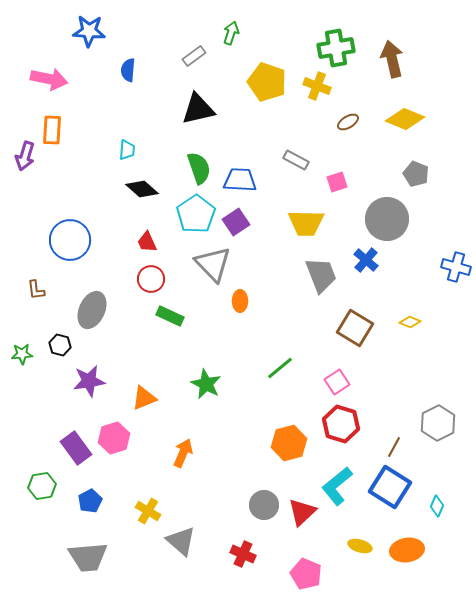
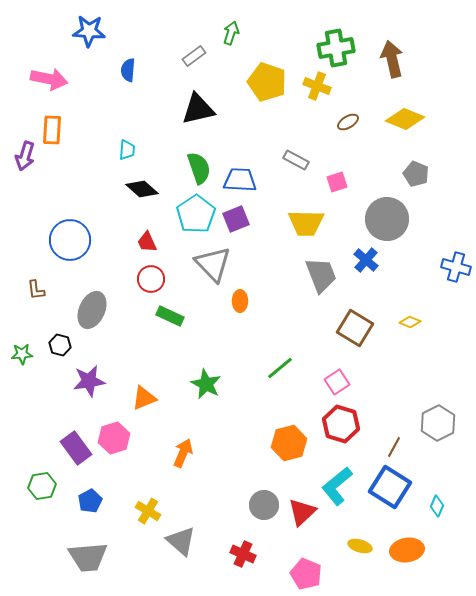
purple square at (236, 222): moved 3 px up; rotated 12 degrees clockwise
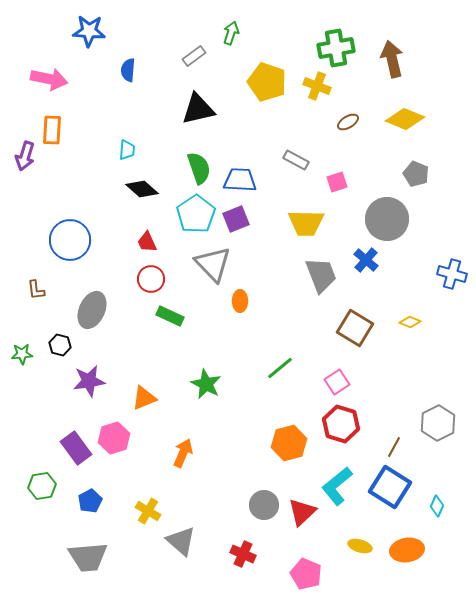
blue cross at (456, 267): moved 4 px left, 7 px down
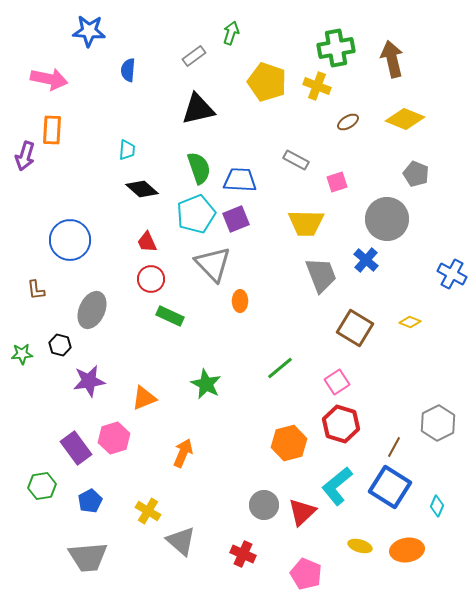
cyan pentagon at (196, 214): rotated 12 degrees clockwise
blue cross at (452, 274): rotated 12 degrees clockwise
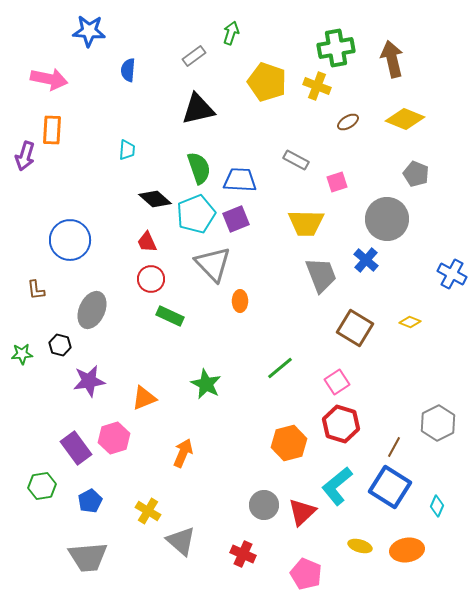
black diamond at (142, 189): moved 13 px right, 10 px down
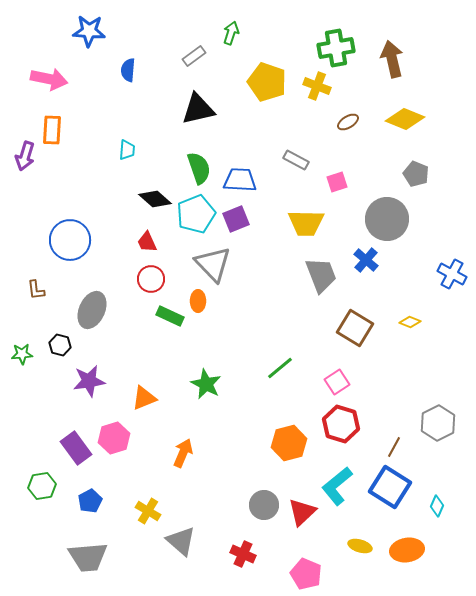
orange ellipse at (240, 301): moved 42 px left
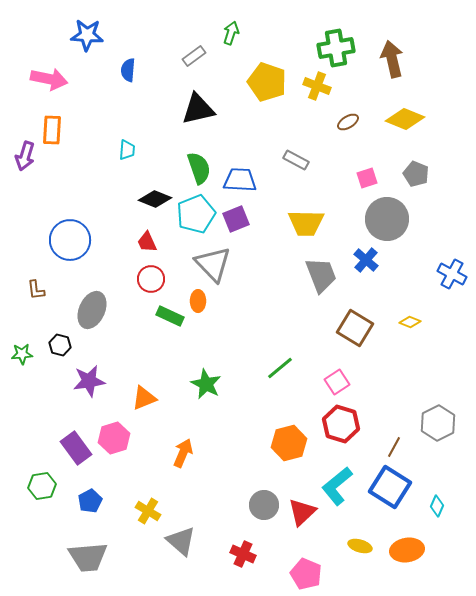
blue star at (89, 31): moved 2 px left, 4 px down
pink square at (337, 182): moved 30 px right, 4 px up
black diamond at (155, 199): rotated 20 degrees counterclockwise
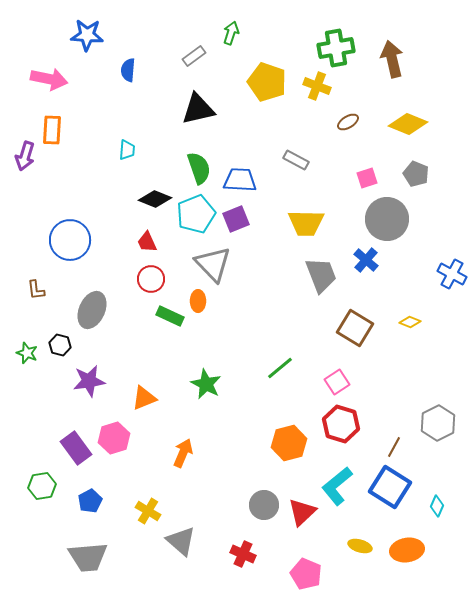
yellow diamond at (405, 119): moved 3 px right, 5 px down
green star at (22, 354): moved 5 px right, 1 px up; rotated 25 degrees clockwise
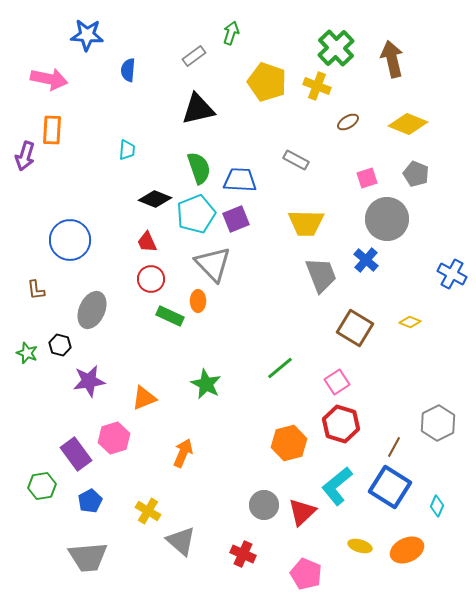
green cross at (336, 48): rotated 33 degrees counterclockwise
purple rectangle at (76, 448): moved 6 px down
orange ellipse at (407, 550): rotated 16 degrees counterclockwise
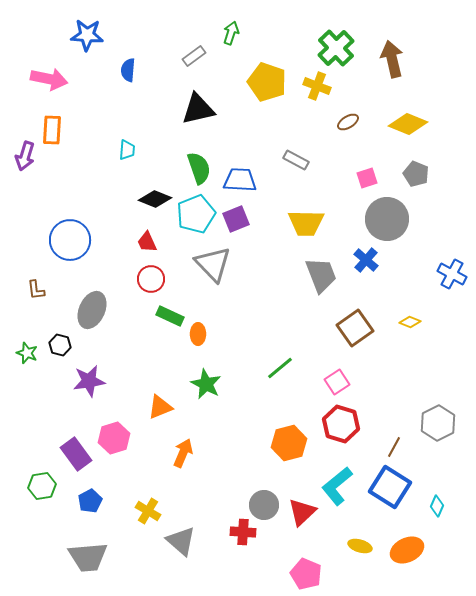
orange ellipse at (198, 301): moved 33 px down
brown square at (355, 328): rotated 24 degrees clockwise
orange triangle at (144, 398): moved 16 px right, 9 px down
red cross at (243, 554): moved 22 px up; rotated 20 degrees counterclockwise
